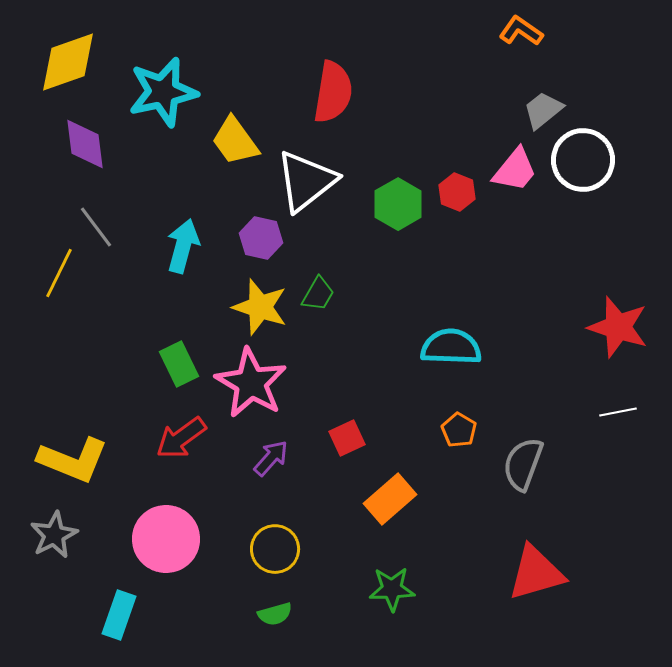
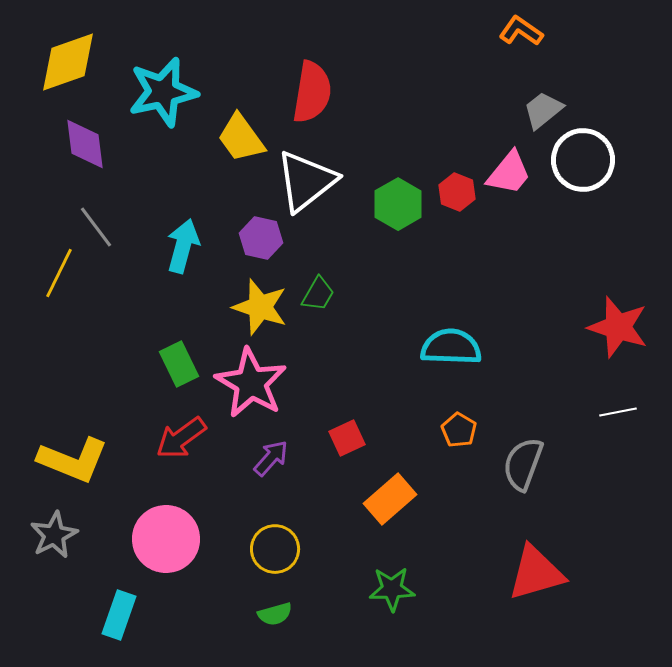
red semicircle: moved 21 px left
yellow trapezoid: moved 6 px right, 3 px up
pink trapezoid: moved 6 px left, 3 px down
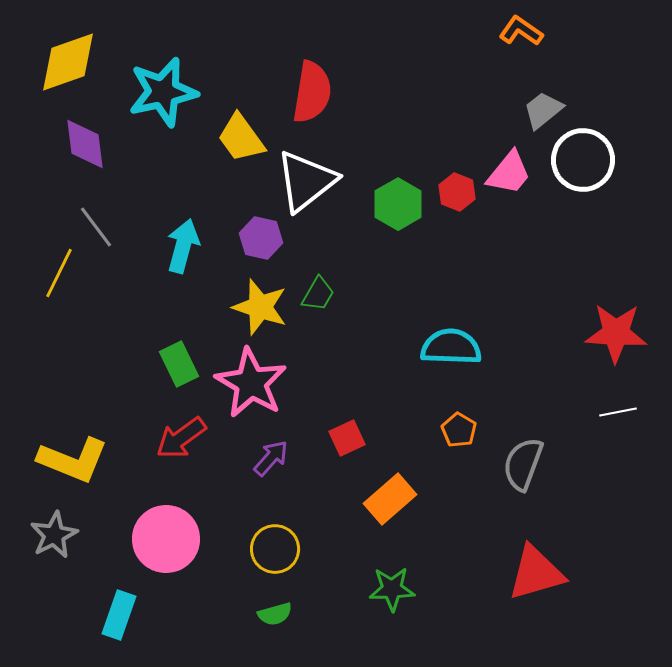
red star: moved 2 px left, 6 px down; rotated 14 degrees counterclockwise
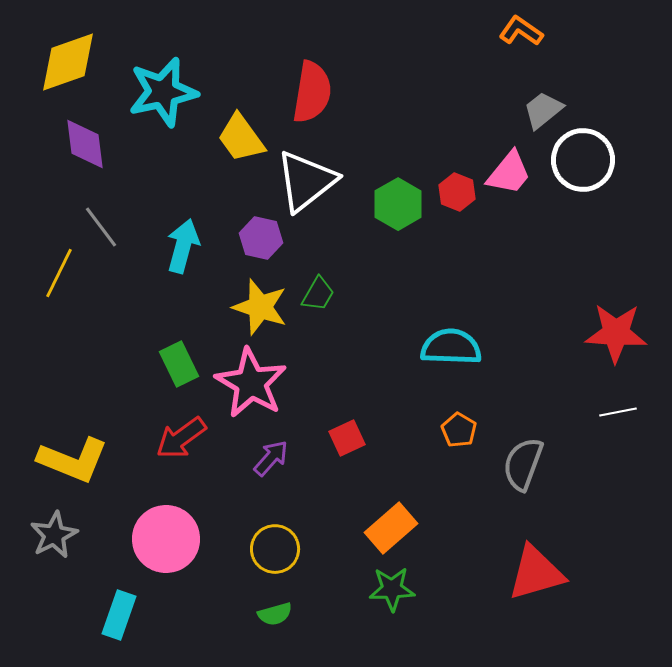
gray line: moved 5 px right
orange rectangle: moved 1 px right, 29 px down
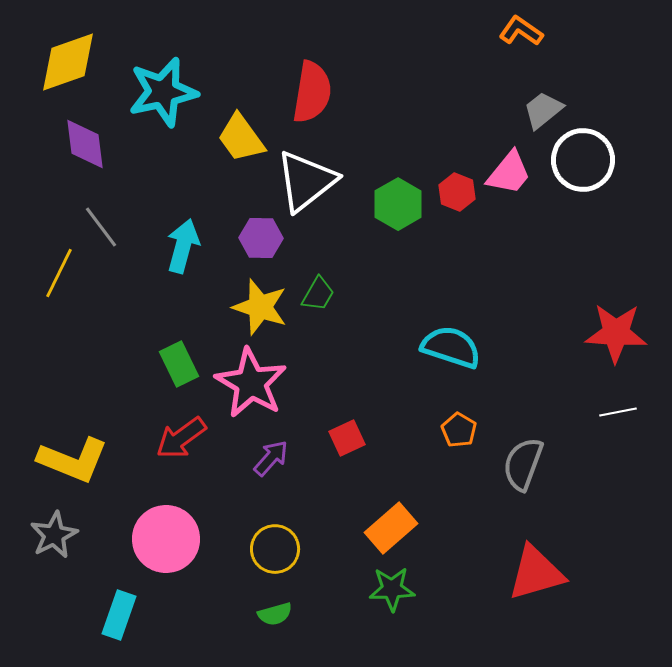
purple hexagon: rotated 12 degrees counterclockwise
cyan semicircle: rotated 16 degrees clockwise
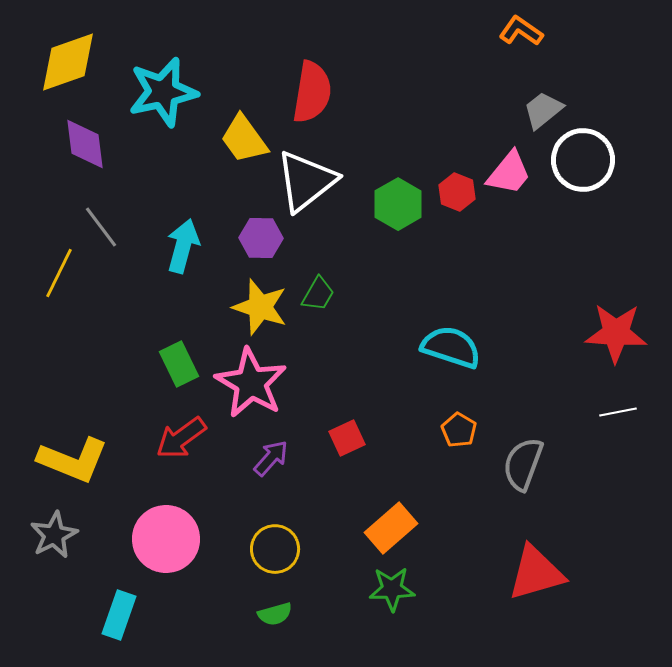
yellow trapezoid: moved 3 px right, 1 px down
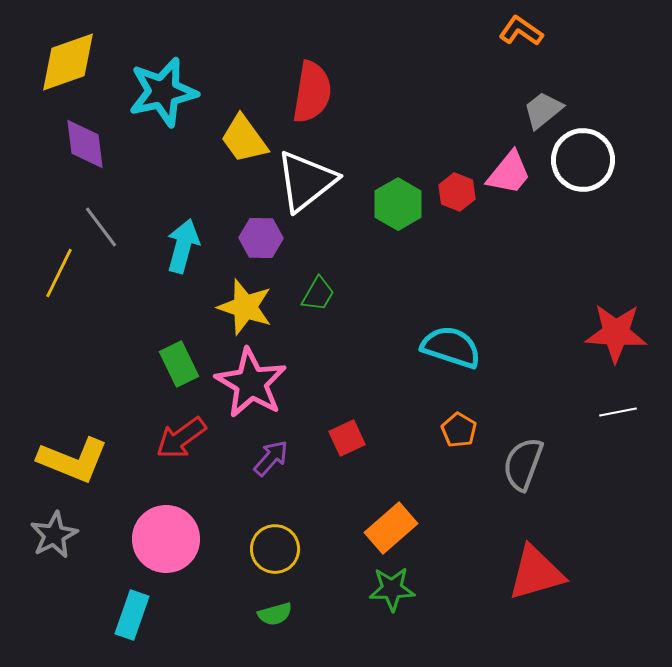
yellow star: moved 15 px left
cyan rectangle: moved 13 px right
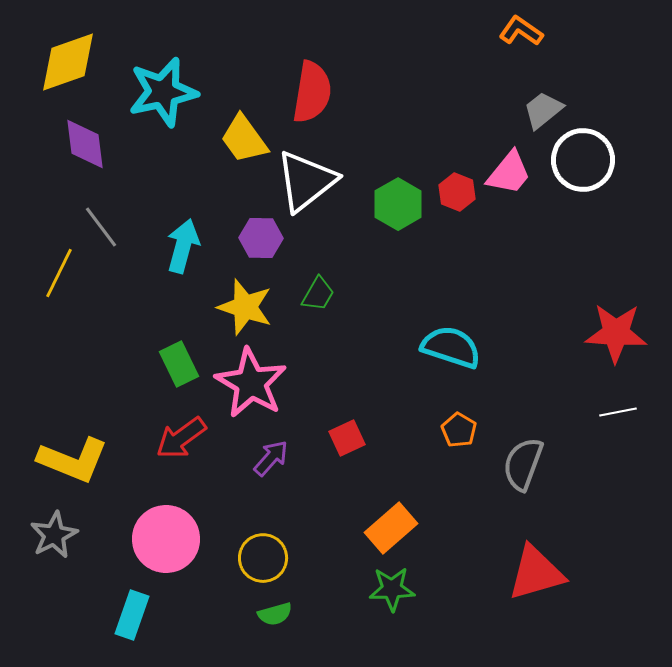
yellow circle: moved 12 px left, 9 px down
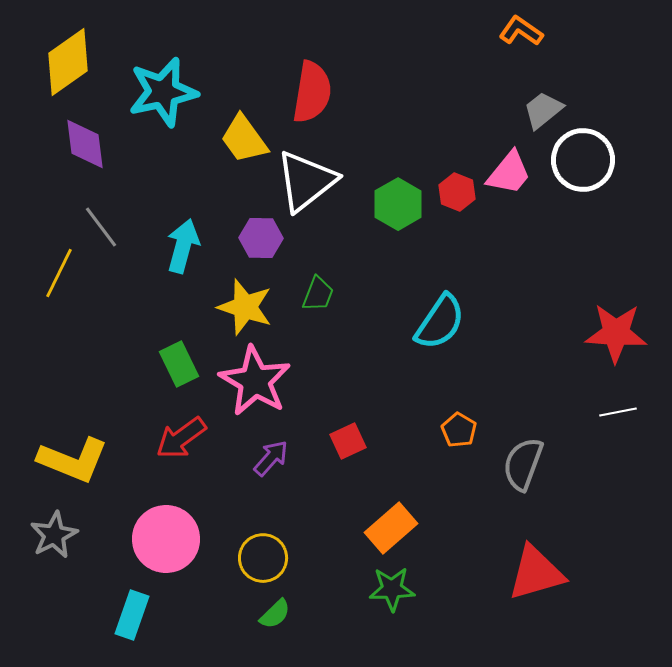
yellow diamond: rotated 16 degrees counterclockwise
green trapezoid: rotated 9 degrees counterclockwise
cyan semicircle: moved 11 px left, 25 px up; rotated 106 degrees clockwise
pink star: moved 4 px right, 2 px up
red square: moved 1 px right, 3 px down
green semicircle: rotated 28 degrees counterclockwise
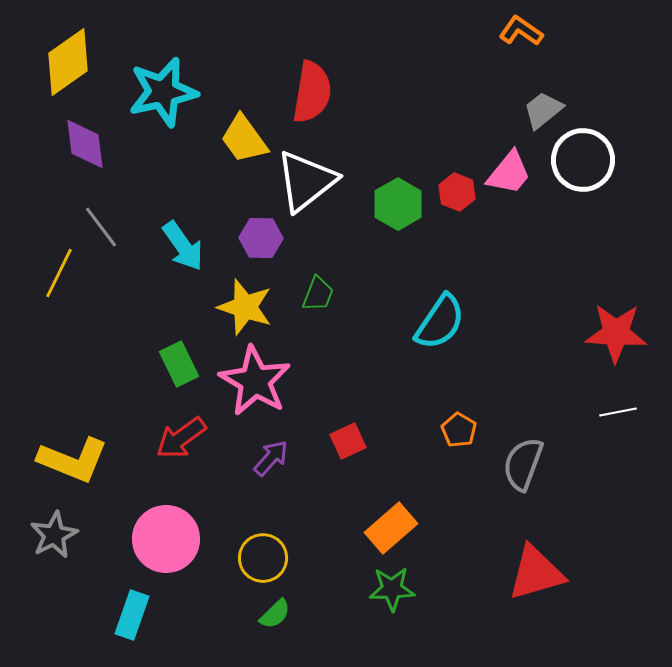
cyan arrow: rotated 130 degrees clockwise
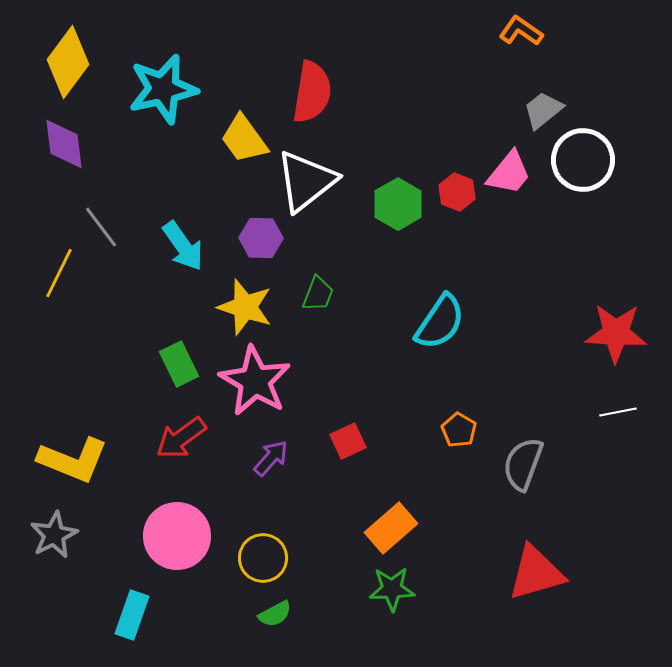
yellow diamond: rotated 18 degrees counterclockwise
cyan star: moved 3 px up
purple diamond: moved 21 px left
pink circle: moved 11 px right, 3 px up
green semicircle: rotated 16 degrees clockwise
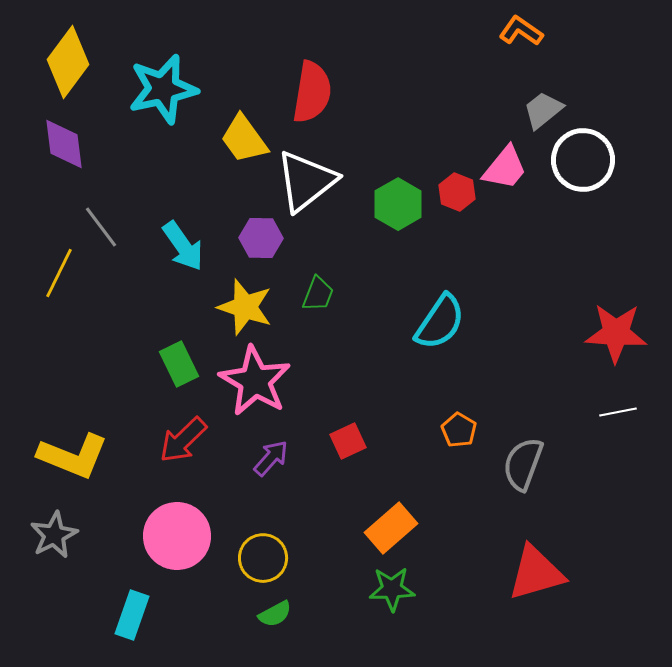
pink trapezoid: moved 4 px left, 5 px up
red arrow: moved 2 px right, 2 px down; rotated 8 degrees counterclockwise
yellow L-shape: moved 4 px up
